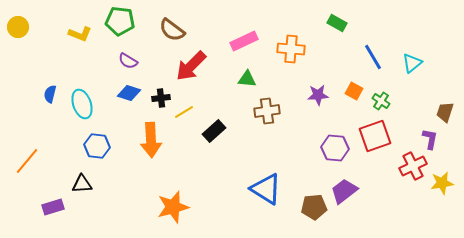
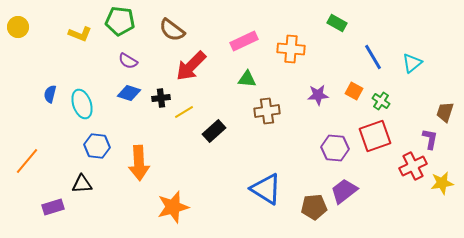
orange arrow: moved 12 px left, 23 px down
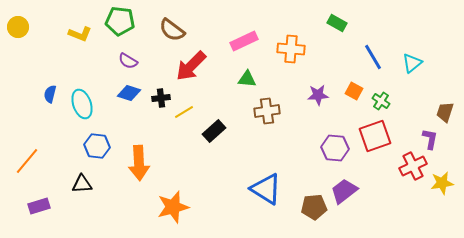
purple rectangle: moved 14 px left, 1 px up
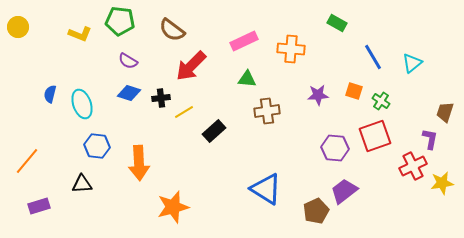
orange square: rotated 12 degrees counterclockwise
brown pentagon: moved 2 px right, 4 px down; rotated 20 degrees counterclockwise
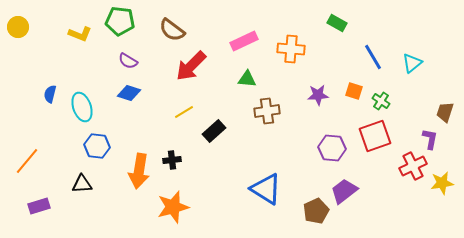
black cross: moved 11 px right, 62 px down
cyan ellipse: moved 3 px down
purple hexagon: moved 3 px left
orange arrow: moved 8 px down; rotated 12 degrees clockwise
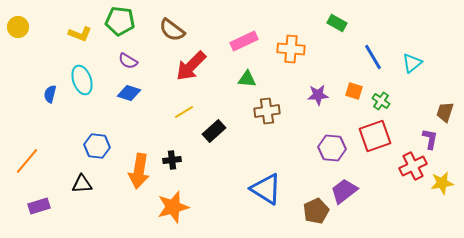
cyan ellipse: moved 27 px up
